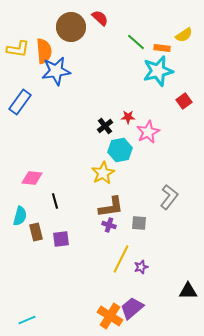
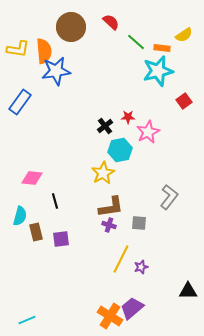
red semicircle: moved 11 px right, 4 px down
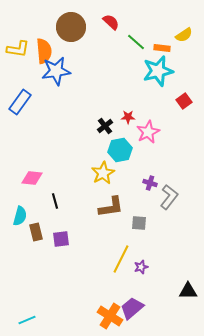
purple cross: moved 41 px right, 42 px up
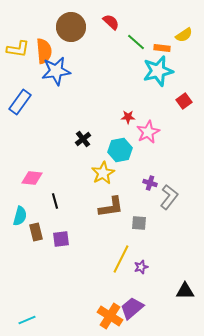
black cross: moved 22 px left, 13 px down
black triangle: moved 3 px left
